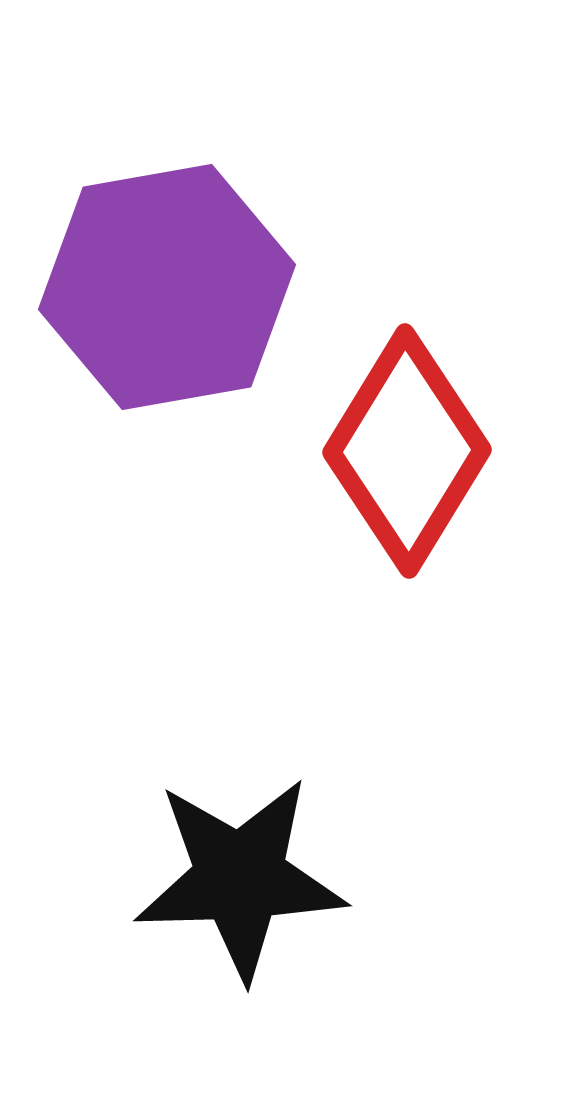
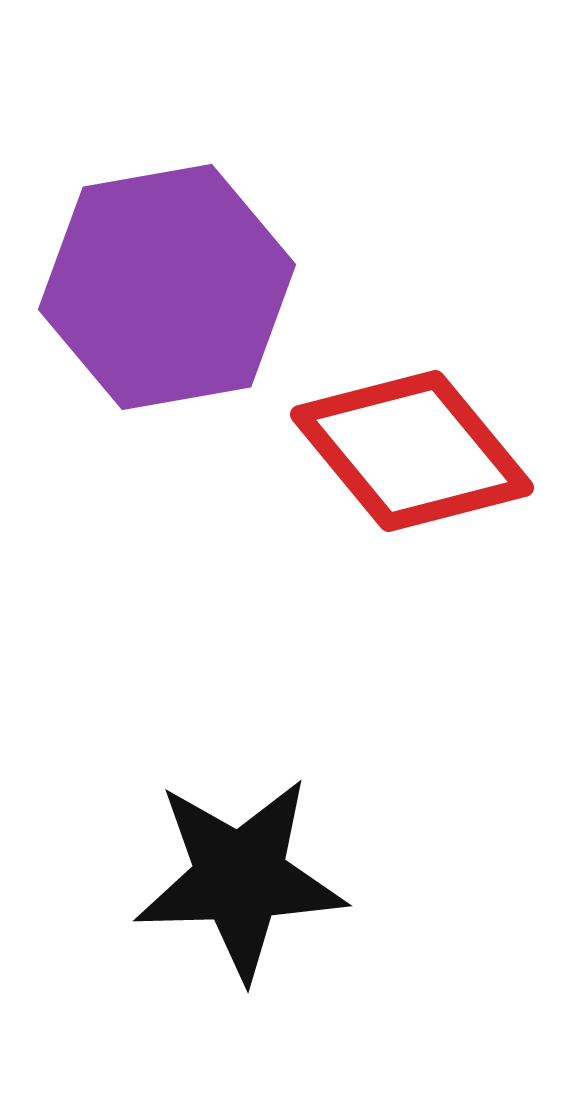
red diamond: moved 5 px right; rotated 71 degrees counterclockwise
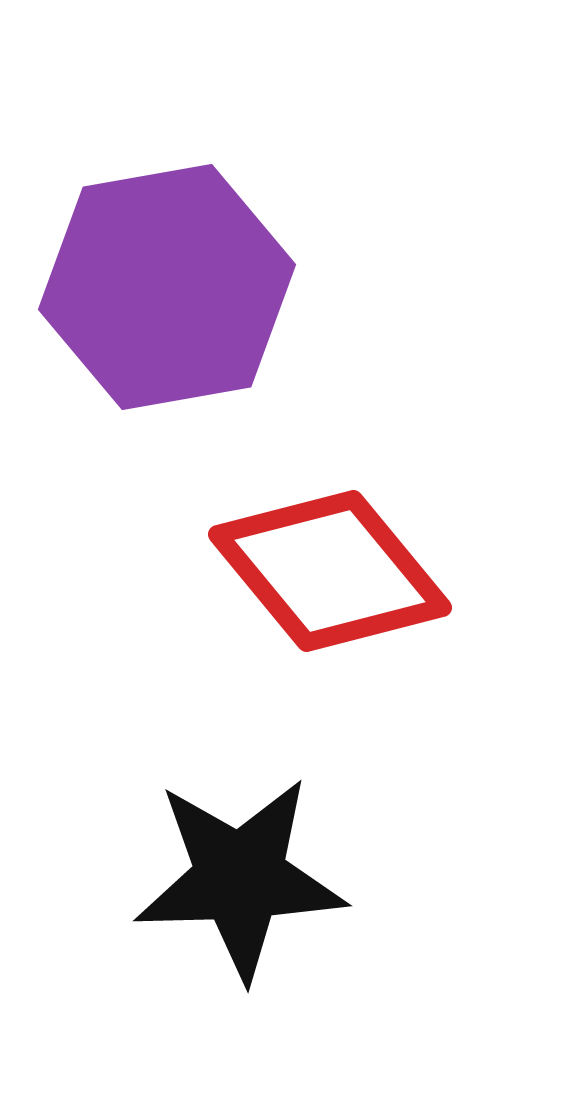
red diamond: moved 82 px left, 120 px down
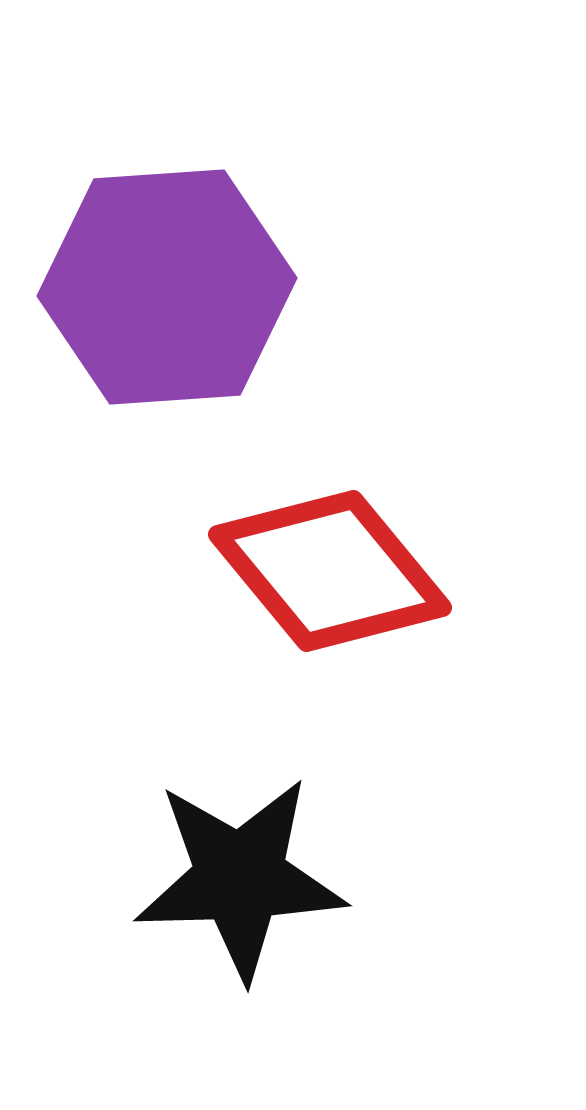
purple hexagon: rotated 6 degrees clockwise
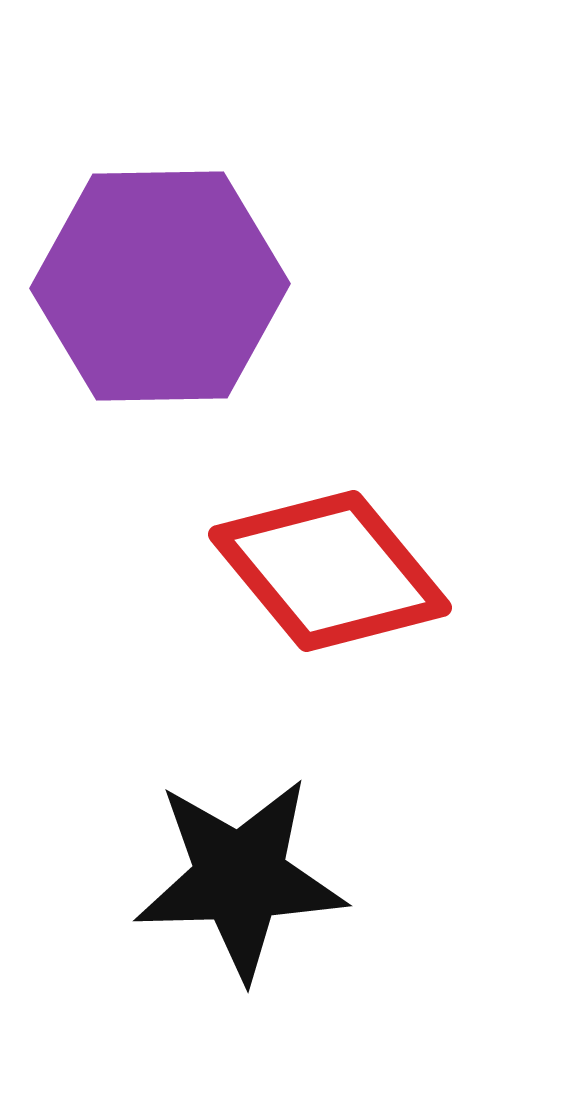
purple hexagon: moved 7 px left, 1 px up; rotated 3 degrees clockwise
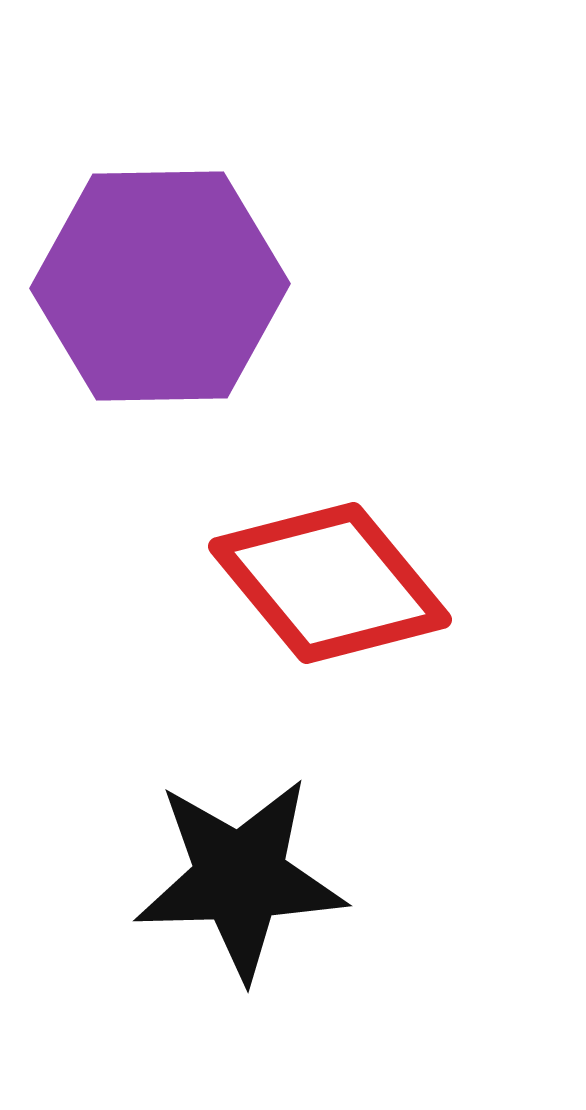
red diamond: moved 12 px down
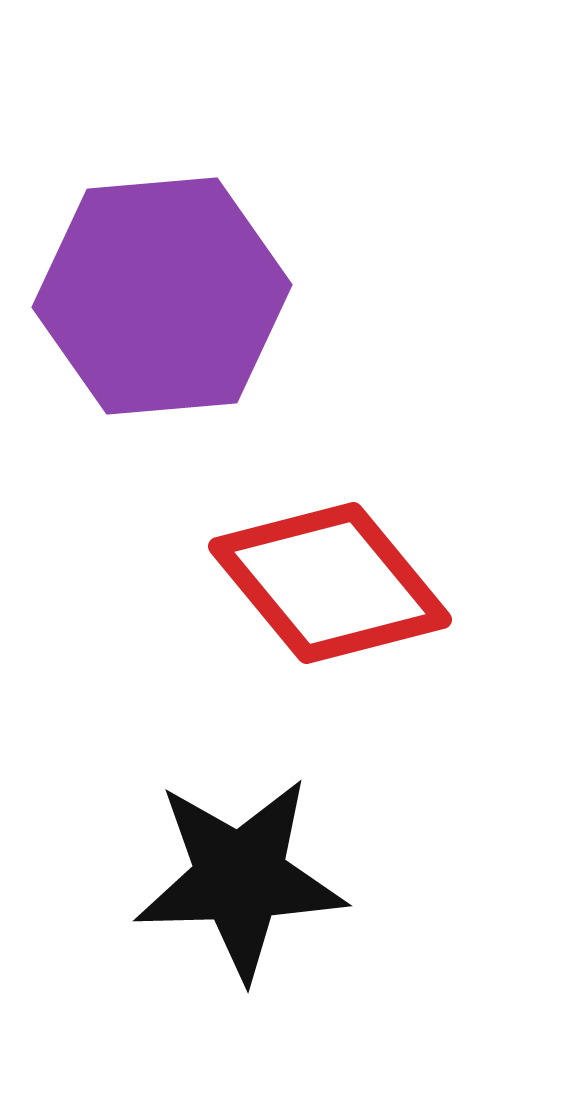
purple hexagon: moved 2 px right, 10 px down; rotated 4 degrees counterclockwise
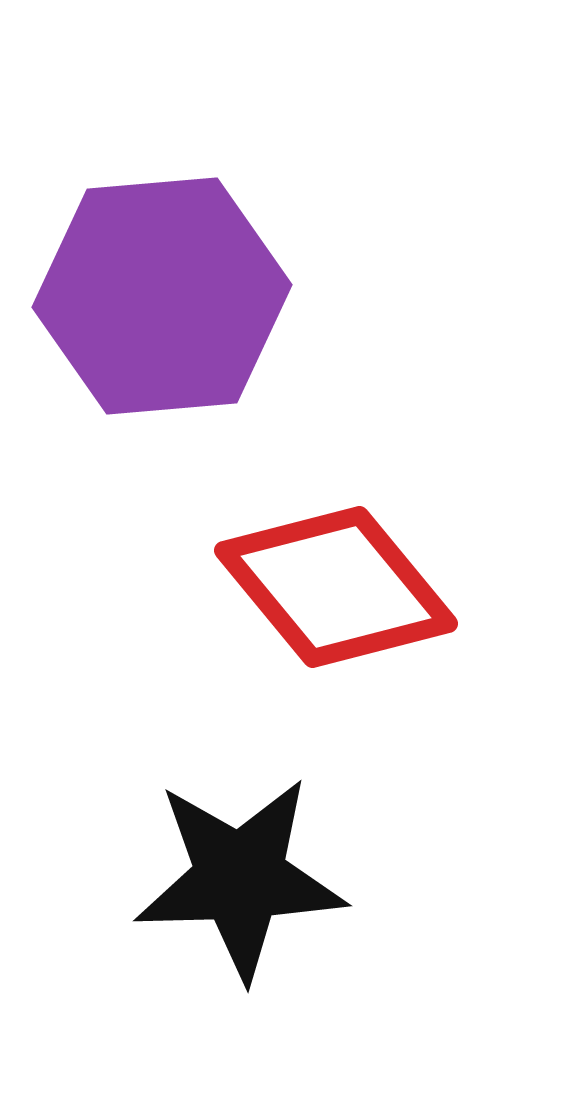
red diamond: moved 6 px right, 4 px down
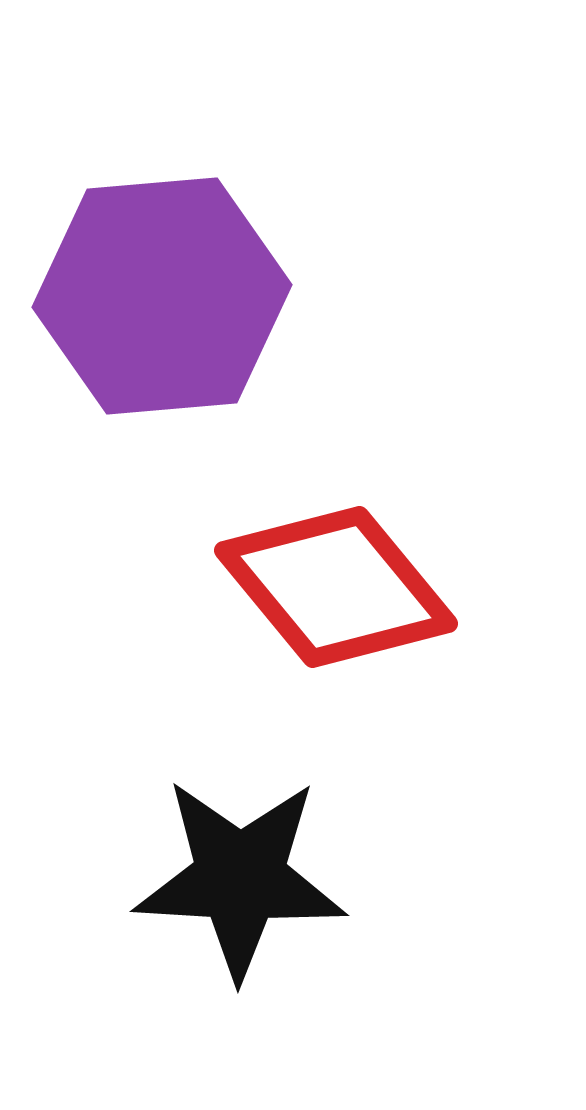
black star: rotated 5 degrees clockwise
